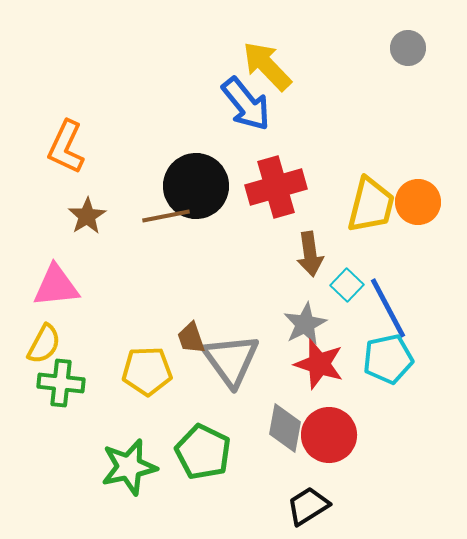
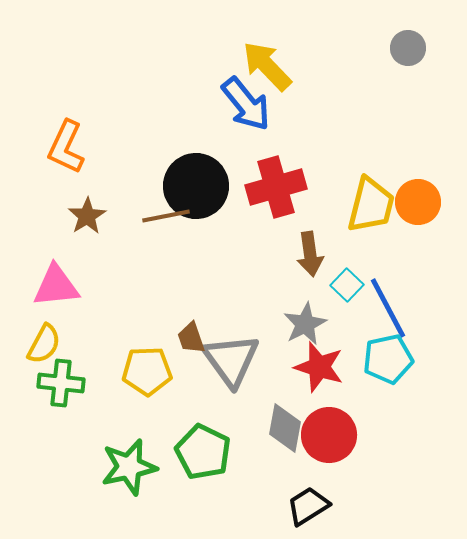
red star: moved 3 px down
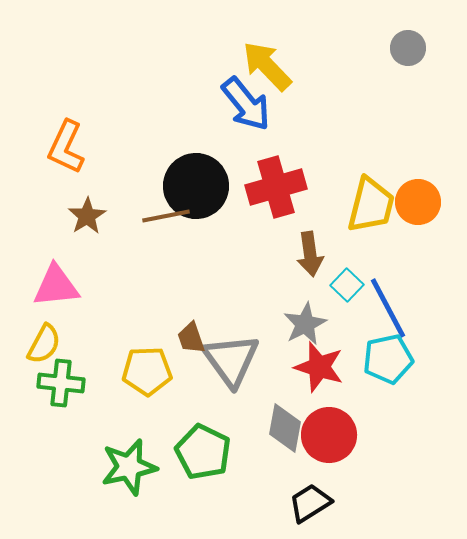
black trapezoid: moved 2 px right, 3 px up
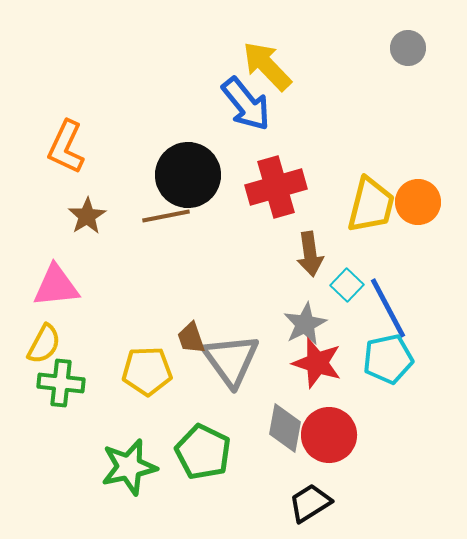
black circle: moved 8 px left, 11 px up
red star: moved 2 px left, 4 px up
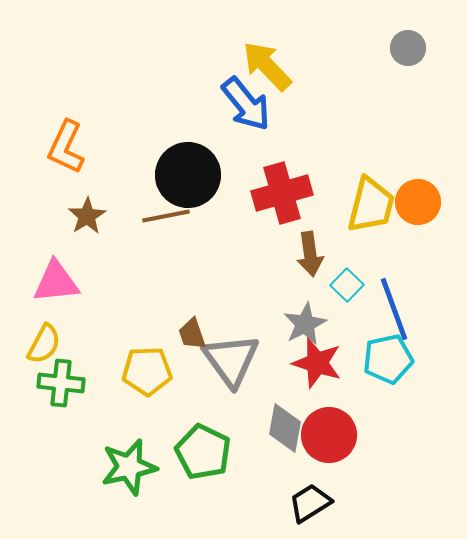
red cross: moved 6 px right, 6 px down
pink triangle: moved 4 px up
blue line: moved 6 px right, 1 px down; rotated 8 degrees clockwise
brown trapezoid: moved 1 px right, 4 px up
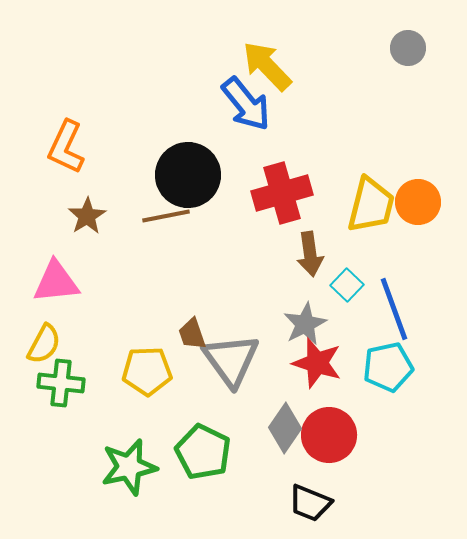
cyan pentagon: moved 8 px down
gray diamond: rotated 24 degrees clockwise
black trapezoid: rotated 126 degrees counterclockwise
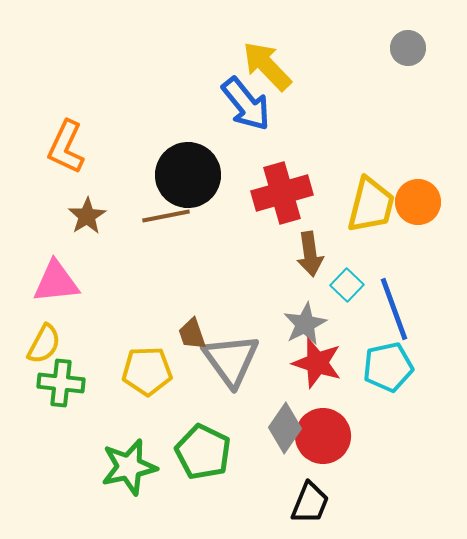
red circle: moved 6 px left, 1 px down
black trapezoid: rotated 90 degrees counterclockwise
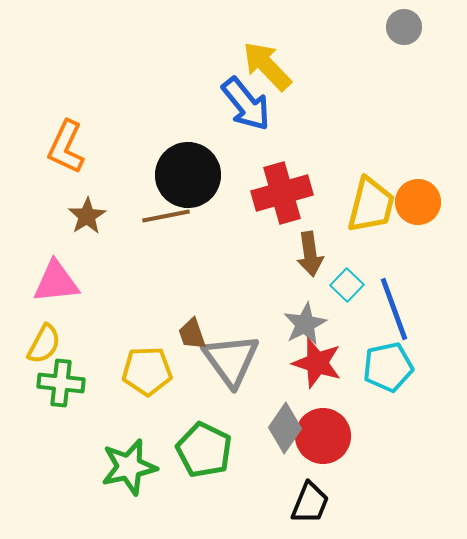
gray circle: moved 4 px left, 21 px up
green pentagon: moved 1 px right, 2 px up
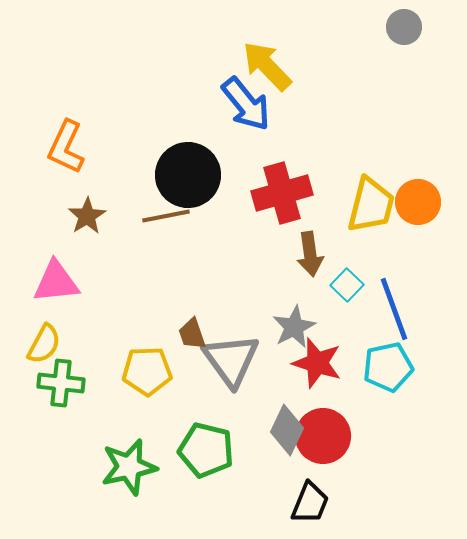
gray star: moved 11 px left, 3 px down
gray diamond: moved 2 px right, 2 px down; rotated 9 degrees counterclockwise
green pentagon: moved 2 px right; rotated 12 degrees counterclockwise
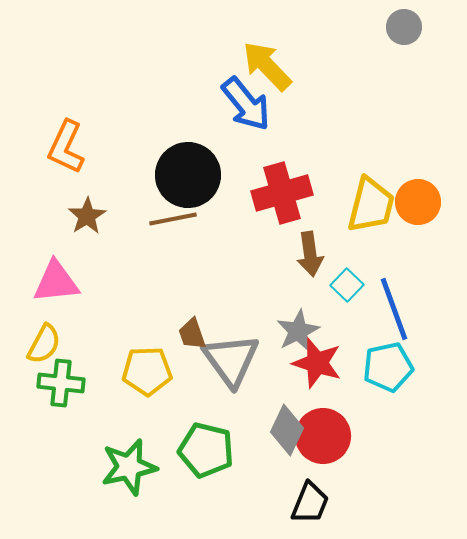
brown line: moved 7 px right, 3 px down
gray star: moved 4 px right, 4 px down
